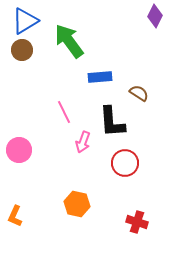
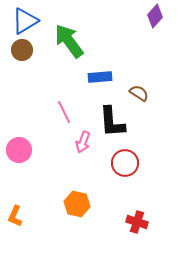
purple diamond: rotated 15 degrees clockwise
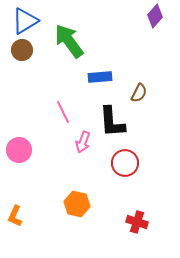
brown semicircle: rotated 84 degrees clockwise
pink line: moved 1 px left
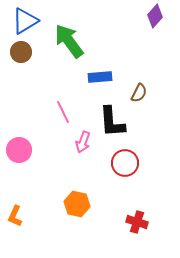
brown circle: moved 1 px left, 2 px down
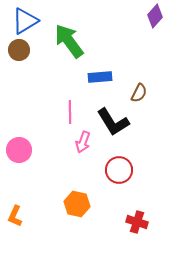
brown circle: moved 2 px left, 2 px up
pink line: moved 7 px right; rotated 25 degrees clockwise
black L-shape: moved 1 px right; rotated 28 degrees counterclockwise
red circle: moved 6 px left, 7 px down
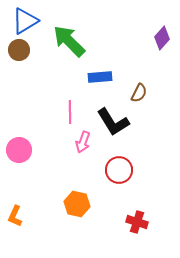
purple diamond: moved 7 px right, 22 px down
green arrow: rotated 9 degrees counterclockwise
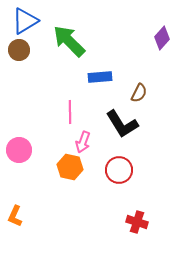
black L-shape: moved 9 px right, 2 px down
orange hexagon: moved 7 px left, 37 px up
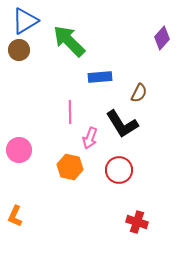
pink arrow: moved 7 px right, 4 px up
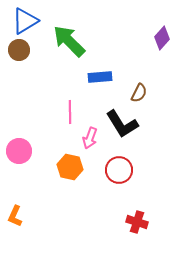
pink circle: moved 1 px down
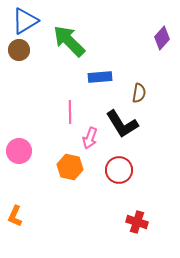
brown semicircle: rotated 18 degrees counterclockwise
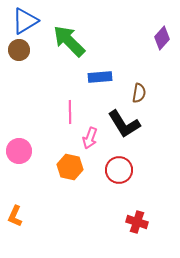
black L-shape: moved 2 px right
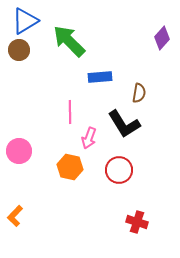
pink arrow: moved 1 px left
orange L-shape: rotated 20 degrees clockwise
